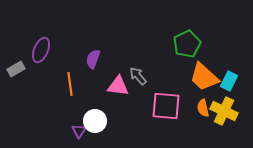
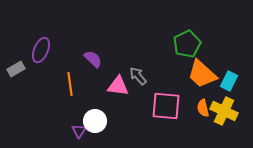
purple semicircle: rotated 114 degrees clockwise
orange trapezoid: moved 2 px left, 3 px up
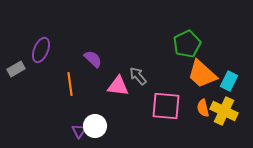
white circle: moved 5 px down
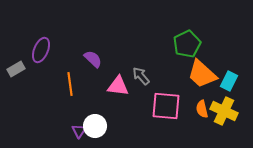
gray arrow: moved 3 px right
orange semicircle: moved 1 px left, 1 px down
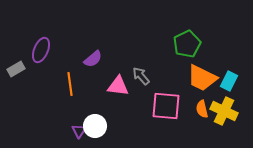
purple semicircle: rotated 96 degrees clockwise
orange trapezoid: moved 4 px down; rotated 16 degrees counterclockwise
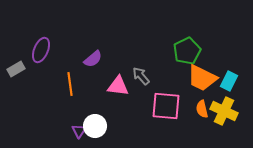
green pentagon: moved 7 px down
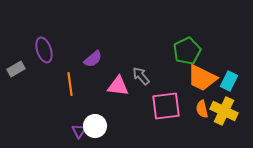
purple ellipse: moved 3 px right; rotated 40 degrees counterclockwise
pink square: rotated 12 degrees counterclockwise
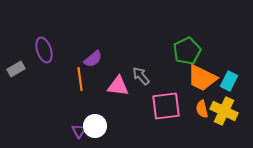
orange line: moved 10 px right, 5 px up
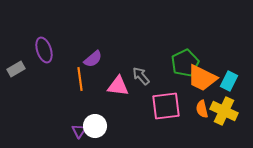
green pentagon: moved 2 px left, 12 px down
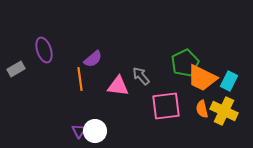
white circle: moved 5 px down
